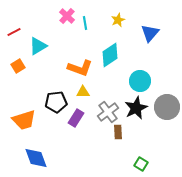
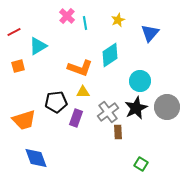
orange square: rotated 16 degrees clockwise
purple rectangle: rotated 12 degrees counterclockwise
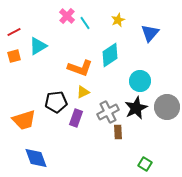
cyan line: rotated 24 degrees counterclockwise
orange square: moved 4 px left, 10 px up
yellow triangle: rotated 24 degrees counterclockwise
gray cross: rotated 10 degrees clockwise
green square: moved 4 px right
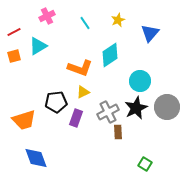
pink cross: moved 20 px left; rotated 21 degrees clockwise
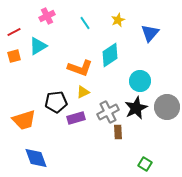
purple rectangle: rotated 54 degrees clockwise
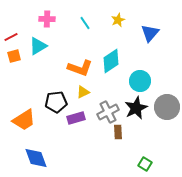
pink cross: moved 3 px down; rotated 28 degrees clockwise
red line: moved 3 px left, 5 px down
cyan diamond: moved 1 px right, 6 px down
orange trapezoid: rotated 15 degrees counterclockwise
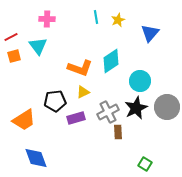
cyan line: moved 11 px right, 6 px up; rotated 24 degrees clockwise
cyan triangle: rotated 36 degrees counterclockwise
black pentagon: moved 1 px left, 1 px up
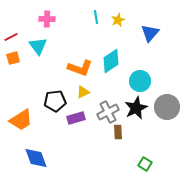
orange square: moved 1 px left, 2 px down
orange trapezoid: moved 3 px left
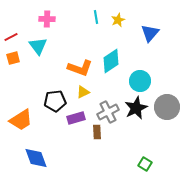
brown rectangle: moved 21 px left
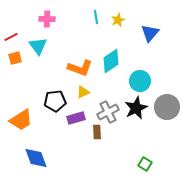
orange square: moved 2 px right
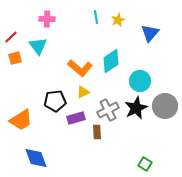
red line: rotated 16 degrees counterclockwise
orange L-shape: rotated 20 degrees clockwise
gray circle: moved 2 px left, 1 px up
gray cross: moved 2 px up
